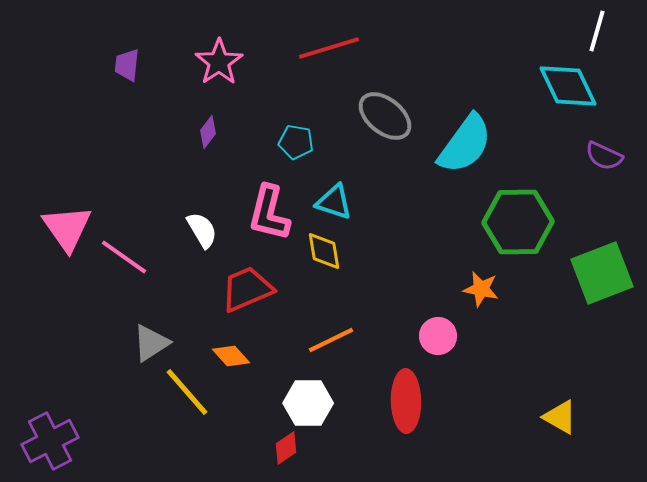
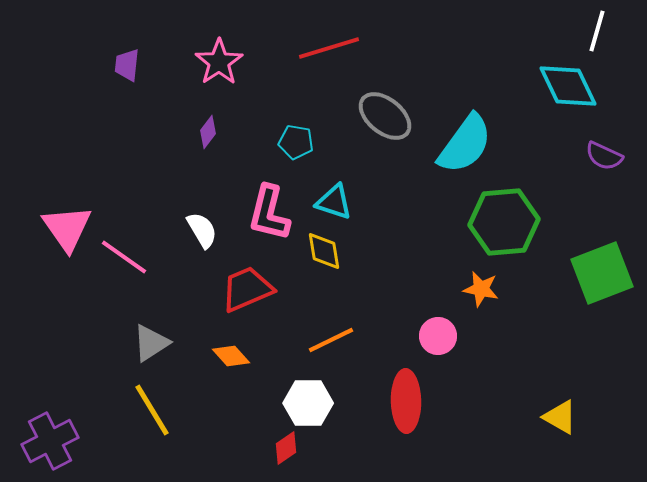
green hexagon: moved 14 px left; rotated 4 degrees counterclockwise
yellow line: moved 35 px left, 18 px down; rotated 10 degrees clockwise
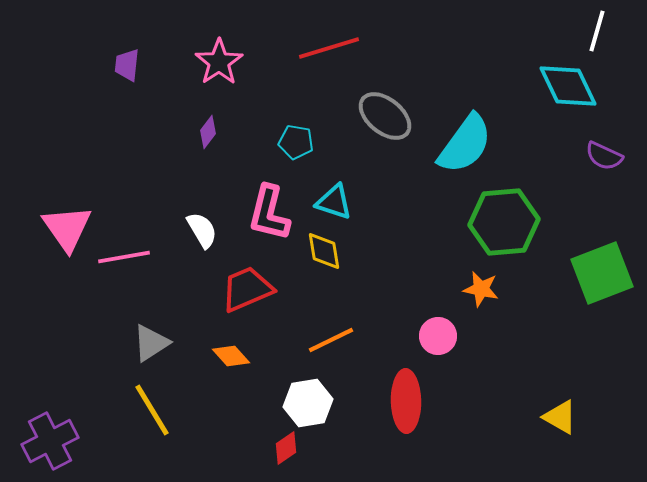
pink line: rotated 45 degrees counterclockwise
white hexagon: rotated 9 degrees counterclockwise
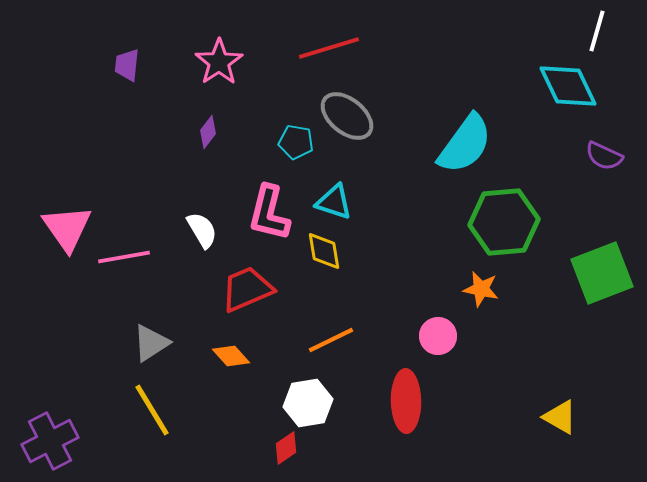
gray ellipse: moved 38 px left
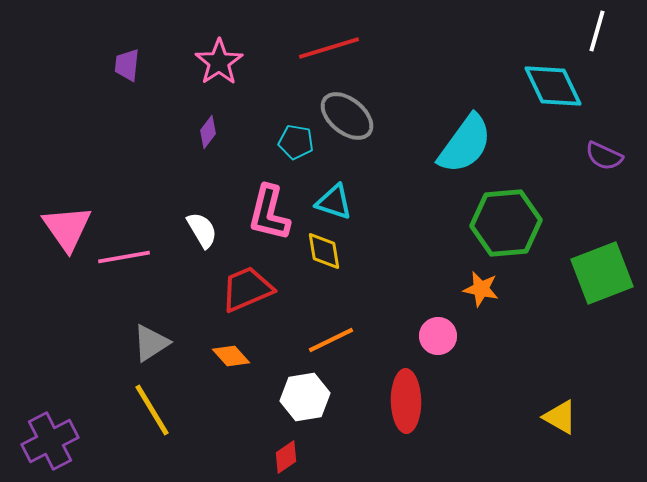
cyan diamond: moved 15 px left
green hexagon: moved 2 px right, 1 px down
white hexagon: moved 3 px left, 6 px up
red diamond: moved 9 px down
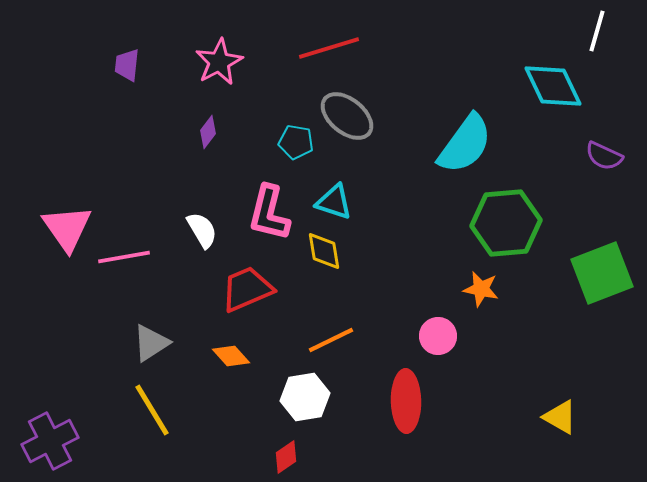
pink star: rotated 6 degrees clockwise
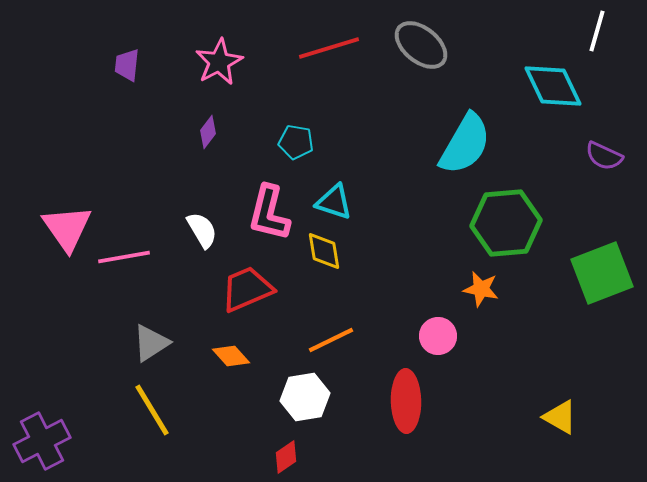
gray ellipse: moved 74 px right, 71 px up
cyan semicircle: rotated 6 degrees counterclockwise
purple cross: moved 8 px left
